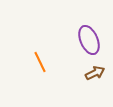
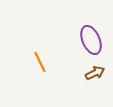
purple ellipse: moved 2 px right
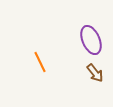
brown arrow: rotated 78 degrees clockwise
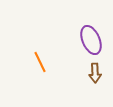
brown arrow: rotated 36 degrees clockwise
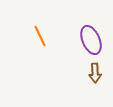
orange line: moved 26 px up
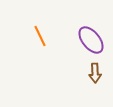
purple ellipse: rotated 16 degrees counterclockwise
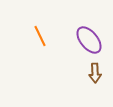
purple ellipse: moved 2 px left
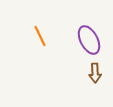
purple ellipse: rotated 12 degrees clockwise
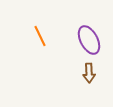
brown arrow: moved 6 px left
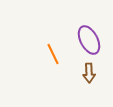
orange line: moved 13 px right, 18 px down
